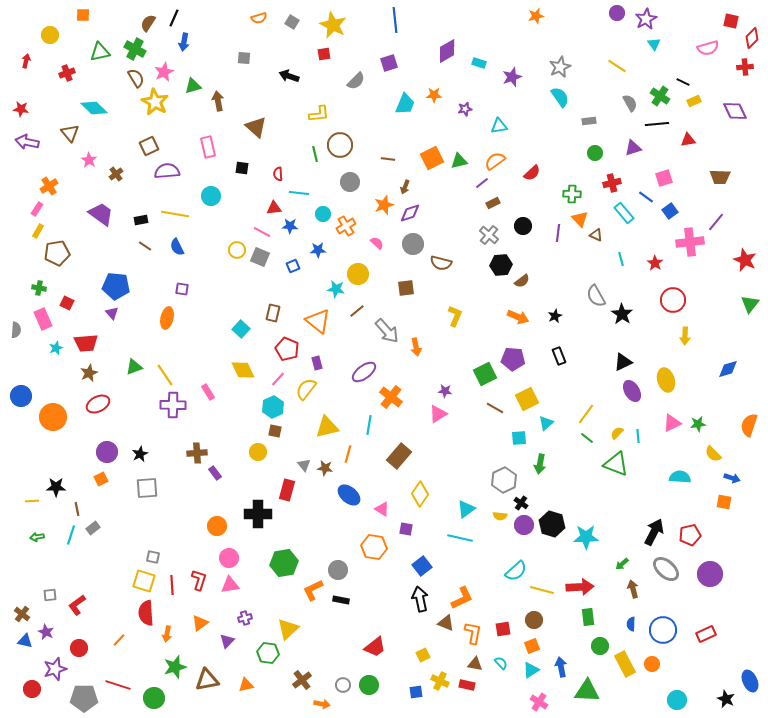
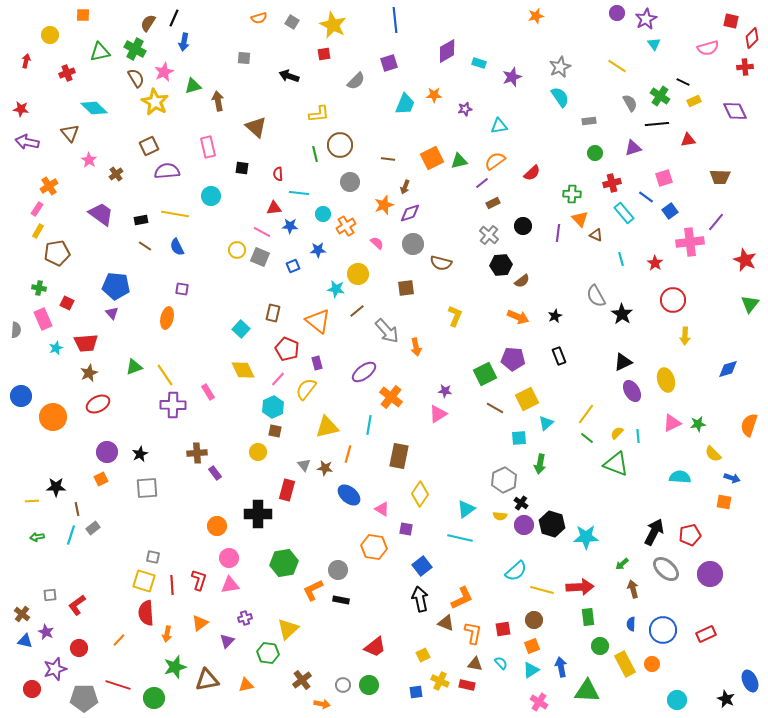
brown rectangle at (399, 456): rotated 30 degrees counterclockwise
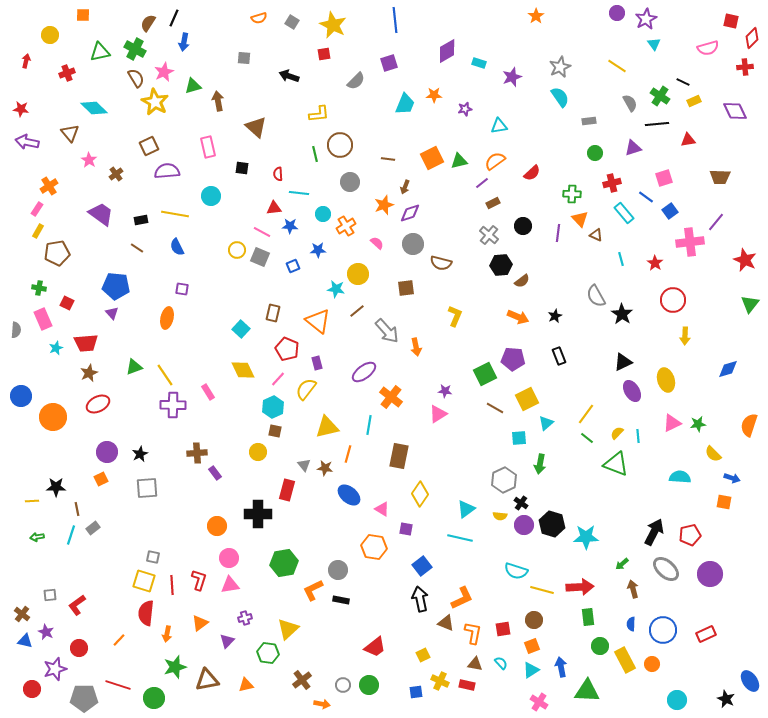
orange star at (536, 16): rotated 21 degrees counterclockwise
brown line at (145, 246): moved 8 px left, 2 px down
cyan semicircle at (516, 571): rotated 60 degrees clockwise
red semicircle at (146, 613): rotated 10 degrees clockwise
yellow rectangle at (625, 664): moved 4 px up
blue ellipse at (750, 681): rotated 10 degrees counterclockwise
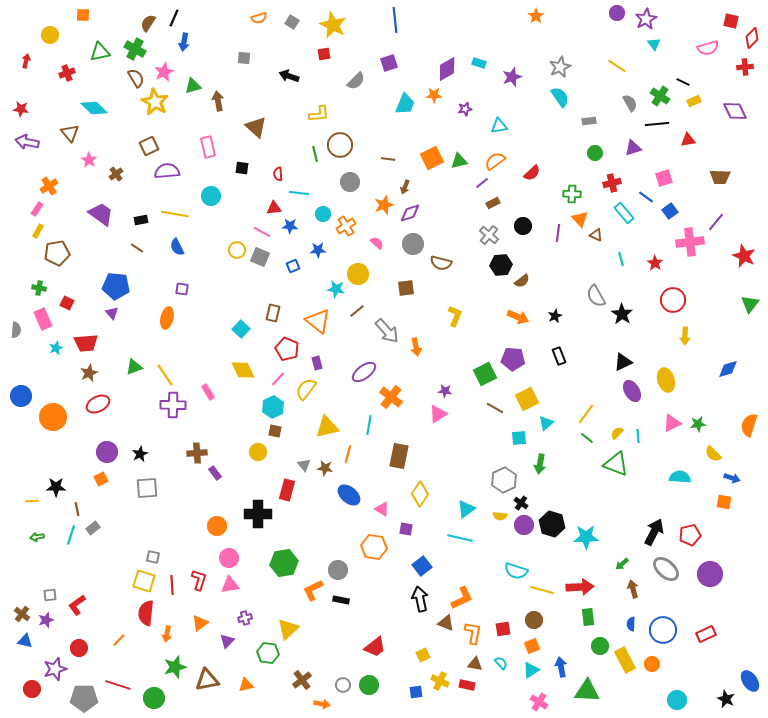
purple diamond at (447, 51): moved 18 px down
red star at (745, 260): moved 1 px left, 4 px up
purple star at (46, 632): moved 12 px up; rotated 28 degrees clockwise
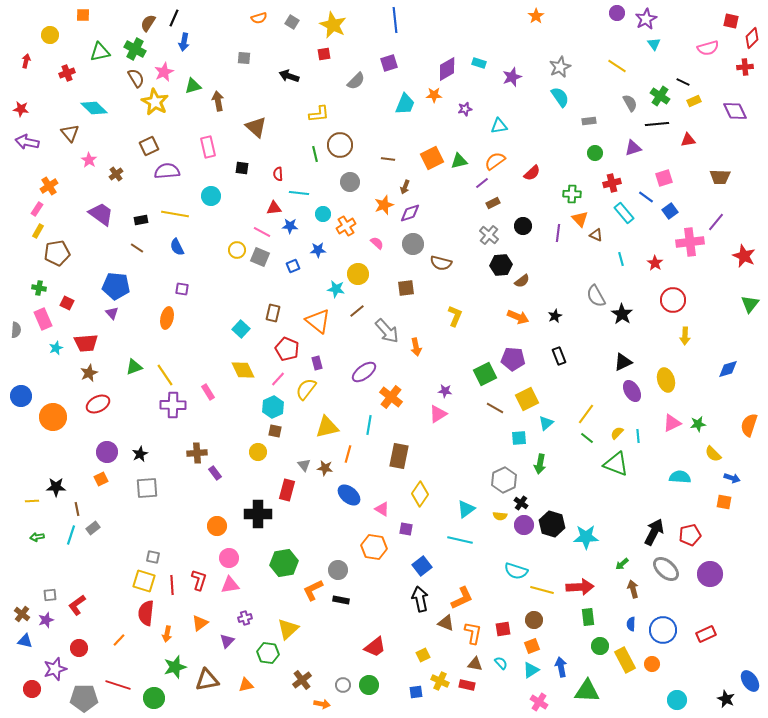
cyan line at (460, 538): moved 2 px down
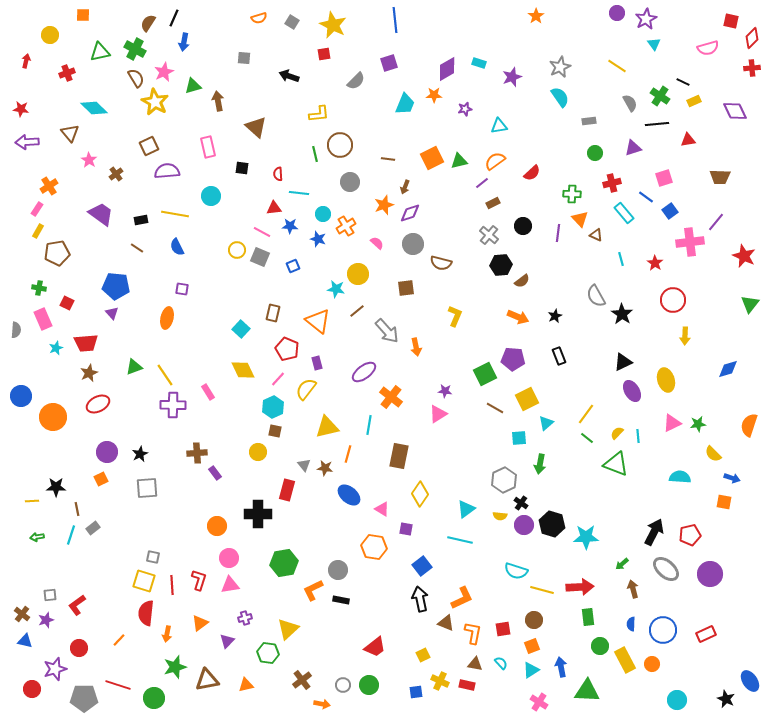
red cross at (745, 67): moved 7 px right, 1 px down
purple arrow at (27, 142): rotated 15 degrees counterclockwise
blue star at (318, 250): moved 11 px up; rotated 21 degrees clockwise
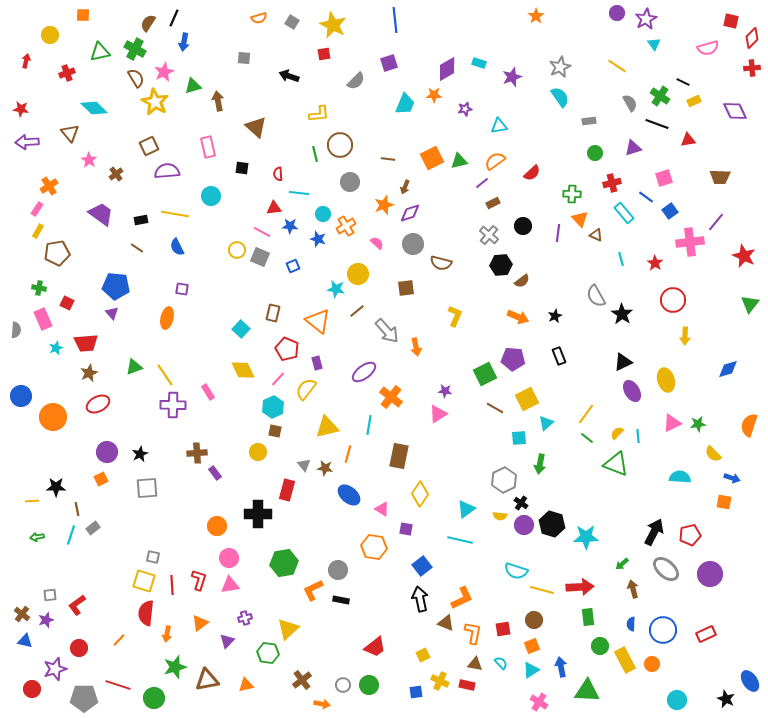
black line at (657, 124): rotated 25 degrees clockwise
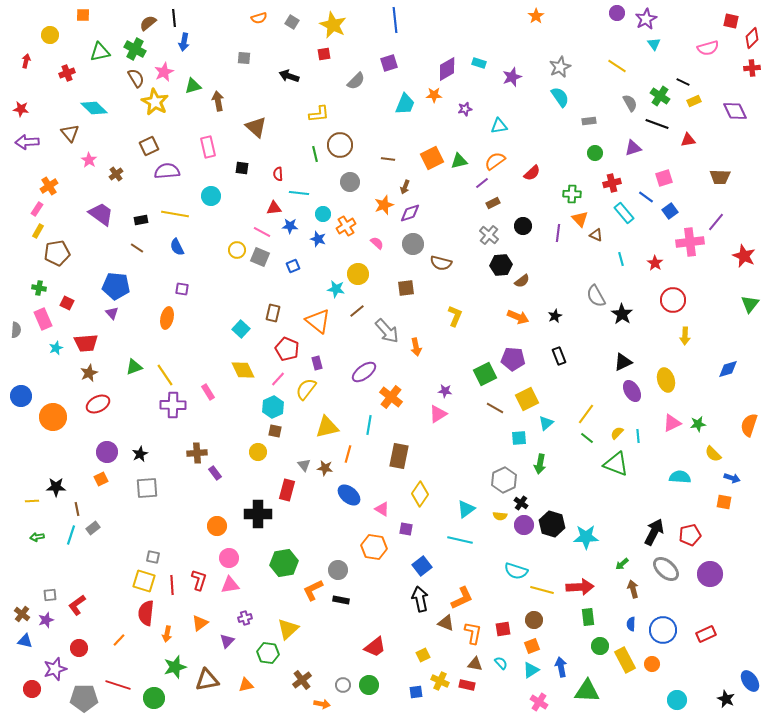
black line at (174, 18): rotated 30 degrees counterclockwise
brown semicircle at (148, 23): rotated 18 degrees clockwise
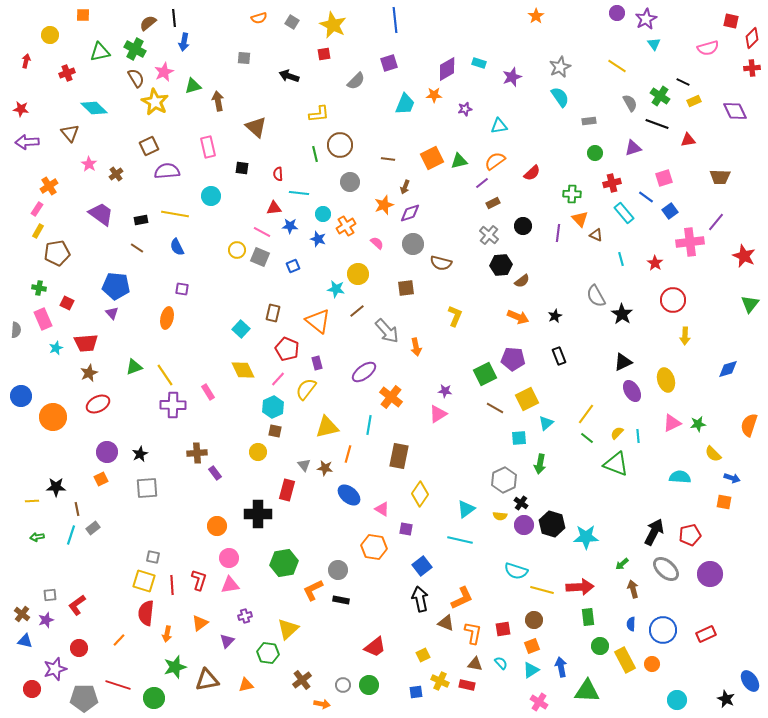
pink star at (89, 160): moved 4 px down
purple cross at (245, 618): moved 2 px up
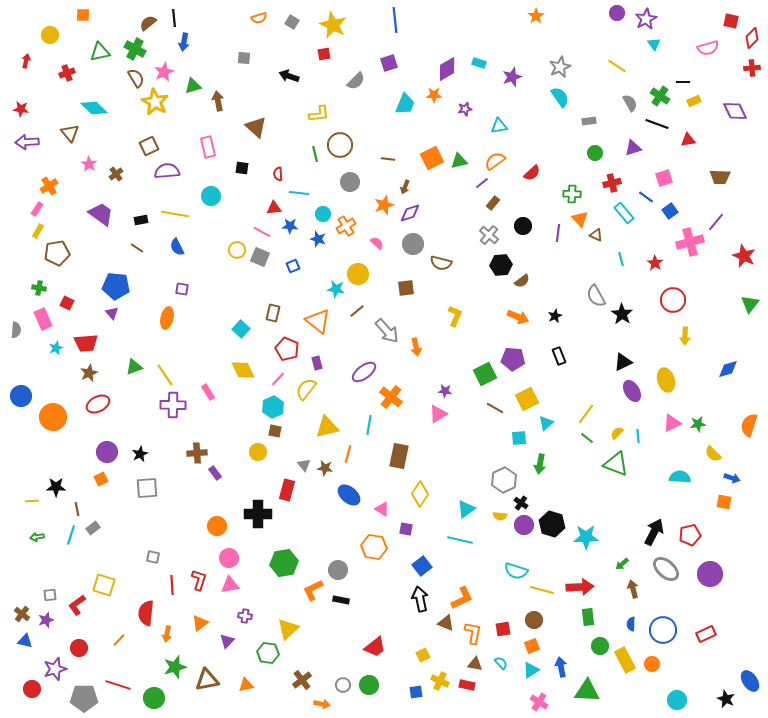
black line at (683, 82): rotated 24 degrees counterclockwise
brown rectangle at (493, 203): rotated 24 degrees counterclockwise
pink cross at (690, 242): rotated 8 degrees counterclockwise
yellow square at (144, 581): moved 40 px left, 4 px down
purple cross at (245, 616): rotated 24 degrees clockwise
